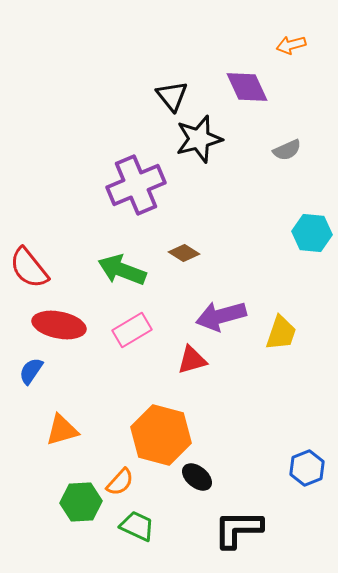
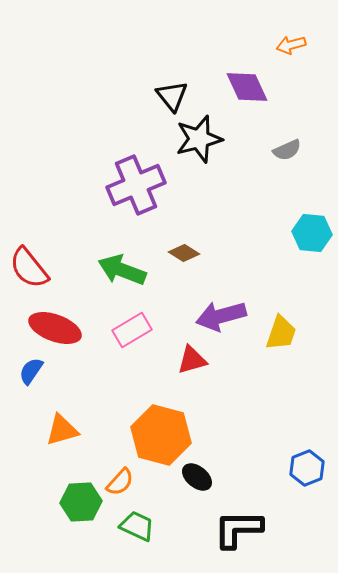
red ellipse: moved 4 px left, 3 px down; rotated 9 degrees clockwise
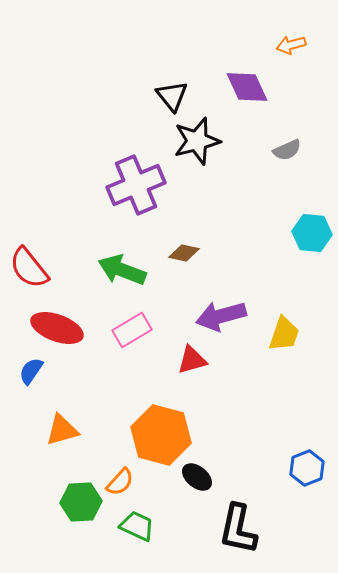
black star: moved 2 px left, 2 px down
brown diamond: rotated 20 degrees counterclockwise
red ellipse: moved 2 px right
yellow trapezoid: moved 3 px right, 1 px down
black L-shape: rotated 78 degrees counterclockwise
